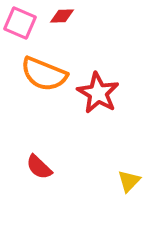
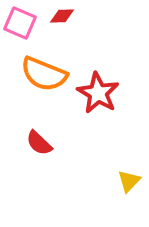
red semicircle: moved 24 px up
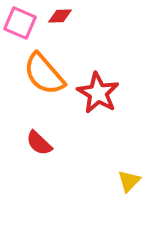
red diamond: moved 2 px left
orange semicircle: rotated 27 degrees clockwise
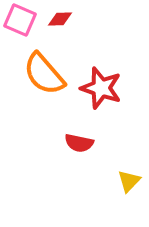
red diamond: moved 3 px down
pink square: moved 3 px up
red star: moved 3 px right, 5 px up; rotated 12 degrees counterclockwise
red semicircle: moved 40 px right; rotated 32 degrees counterclockwise
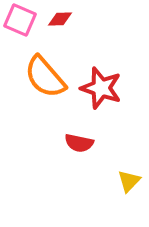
orange semicircle: moved 1 px right, 3 px down
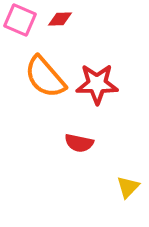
red star: moved 4 px left, 4 px up; rotated 18 degrees counterclockwise
yellow triangle: moved 1 px left, 6 px down
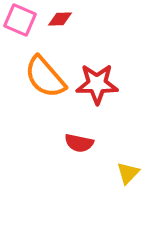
yellow triangle: moved 14 px up
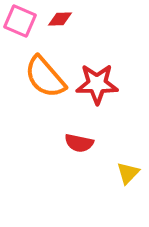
pink square: moved 1 px down
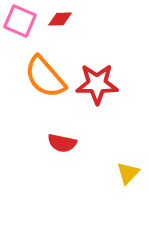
red semicircle: moved 17 px left
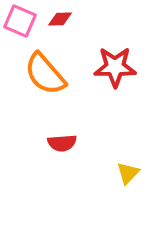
orange semicircle: moved 3 px up
red star: moved 18 px right, 17 px up
red semicircle: rotated 16 degrees counterclockwise
